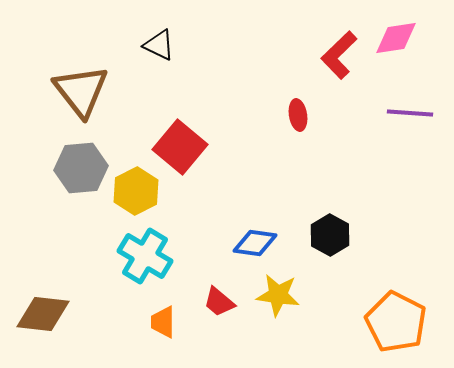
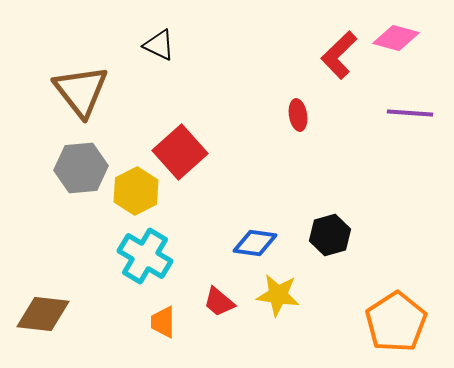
pink diamond: rotated 24 degrees clockwise
red square: moved 5 px down; rotated 8 degrees clockwise
black hexagon: rotated 15 degrees clockwise
orange pentagon: rotated 12 degrees clockwise
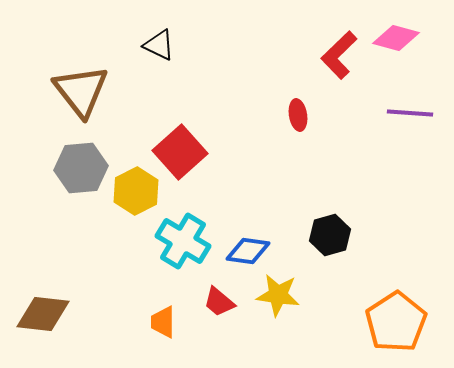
blue diamond: moved 7 px left, 8 px down
cyan cross: moved 38 px right, 15 px up
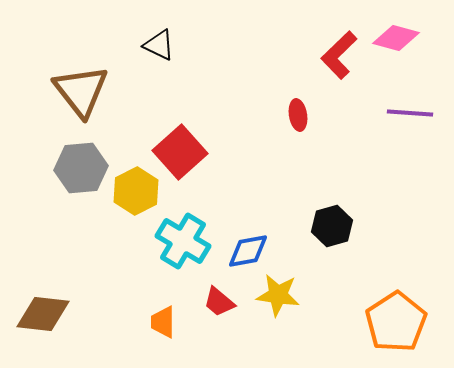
black hexagon: moved 2 px right, 9 px up
blue diamond: rotated 18 degrees counterclockwise
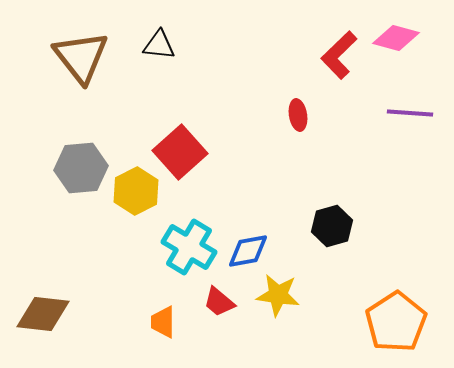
black triangle: rotated 20 degrees counterclockwise
brown triangle: moved 34 px up
cyan cross: moved 6 px right, 6 px down
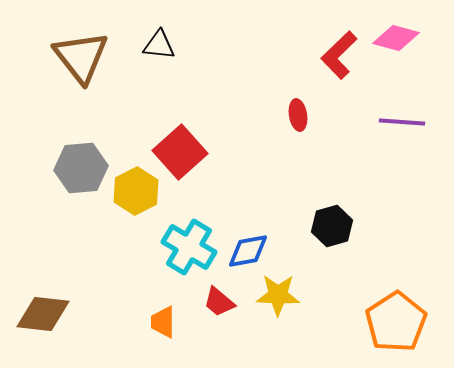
purple line: moved 8 px left, 9 px down
yellow star: rotated 6 degrees counterclockwise
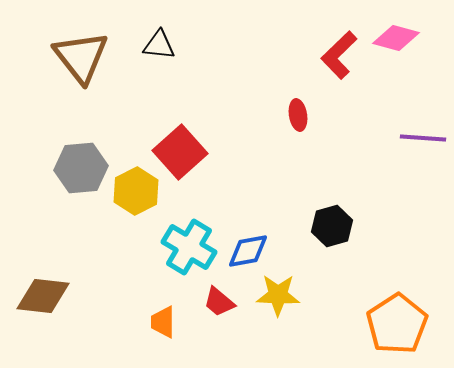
purple line: moved 21 px right, 16 px down
brown diamond: moved 18 px up
orange pentagon: moved 1 px right, 2 px down
